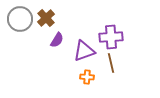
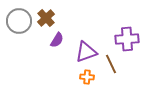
gray circle: moved 1 px left, 2 px down
purple cross: moved 16 px right, 2 px down
purple triangle: moved 2 px right, 1 px down
brown line: moved 1 px down; rotated 12 degrees counterclockwise
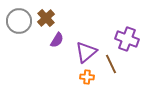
purple cross: rotated 25 degrees clockwise
purple triangle: rotated 20 degrees counterclockwise
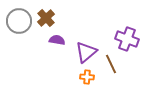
purple semicircle: rotated 112 degrees counterclockwise
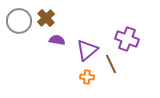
purple triangle: moved 1 px right, 2 px up
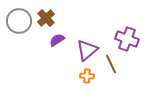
purple semicircle: rotated 42 degrees counterclockwise
orange cross: moved 1 px up
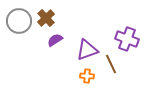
purple semicircle: moved 2 px left
purple triangle: rotated 20 degrees clockwise
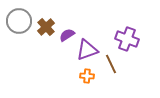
brown cross: moved 9 px down
purple semicircle: moved 12 px right, 5 px up
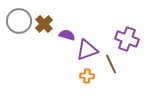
brown cross: moved 2 px left, 3 px up
purple semicircle: rotated 49 degrees clockwise
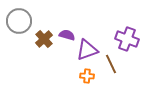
brown cross: moved 15 px down
